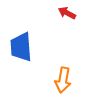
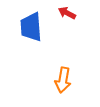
blue trapezoid: moved 10 px right, 20 px up
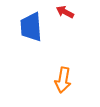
red arrow: moved 2 px left, 1 px up
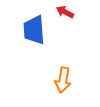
blue trapezoid: moved 3 px right, 3 px down
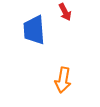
red arrow: rotated 144 degrees counterclockwise
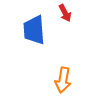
red arrow: moved 1 px down
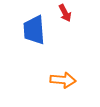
orange arrow: rotated 95 degrees counterclockwise
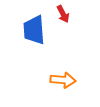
red arrow: moved 2 px left, 1 px down
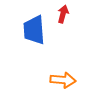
red arrow: rotated 138 degrees counterclockwise
